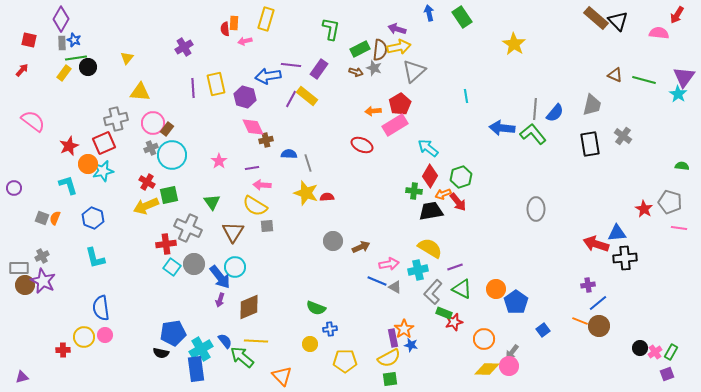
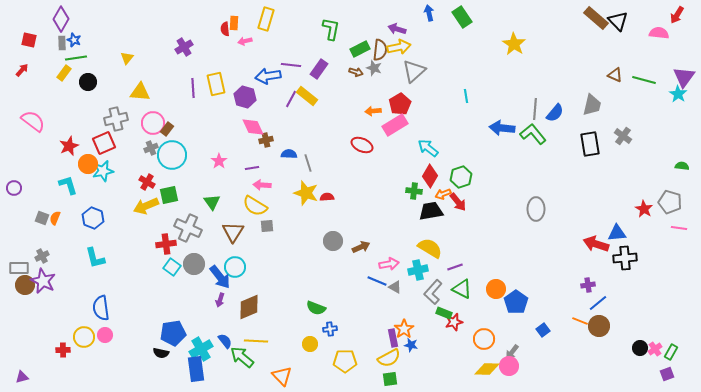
black circle at (88, 67): moved 15 px down
pink cross at (655, 352): moved 3 px up
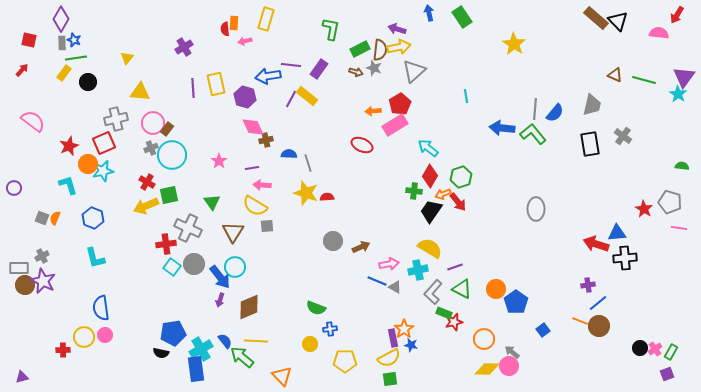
black trapezoid at (431, 211): rotated 45 degrees counterclockwise
gray arrow at (512, 352): rotated 91 degrees clockwise
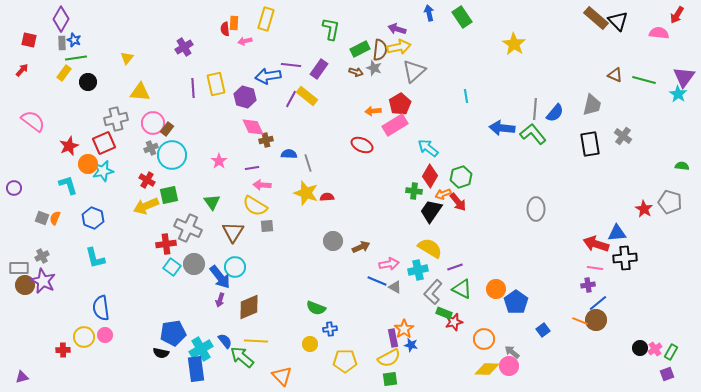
red cross at (147, 182): moved 2 px up
pink line at (679, 228): moved 84 px left, 40 px down
brown circle at (599, 326): moved 3 px left, 6 px up
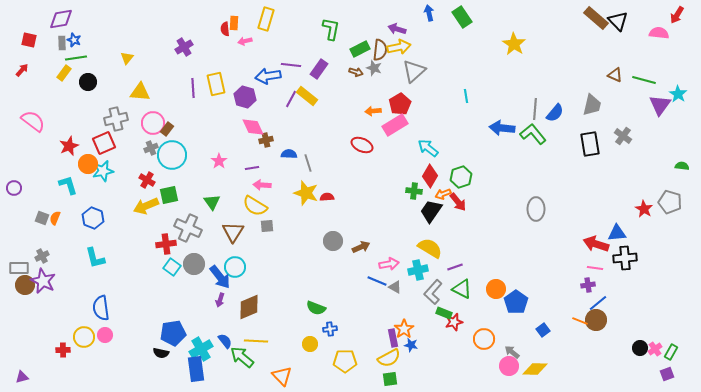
purple diamond at (61, 19): rotated 50 degrees clockwise
purple triangle at (684, 77): moved 24 px left, 28 px down
yellow diamond at (487, 369): moved 48 px right
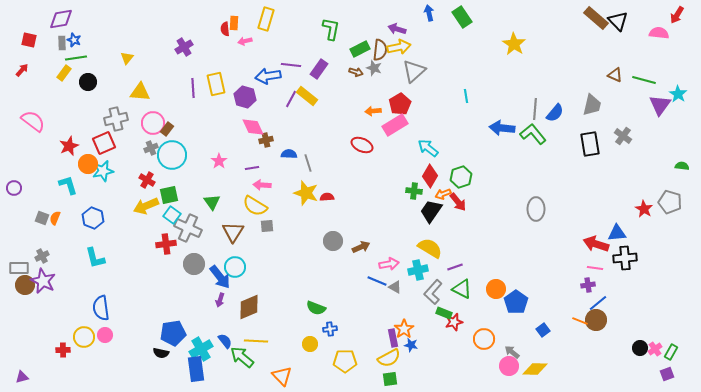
cyan square at (172, 267): moved 52 px up
